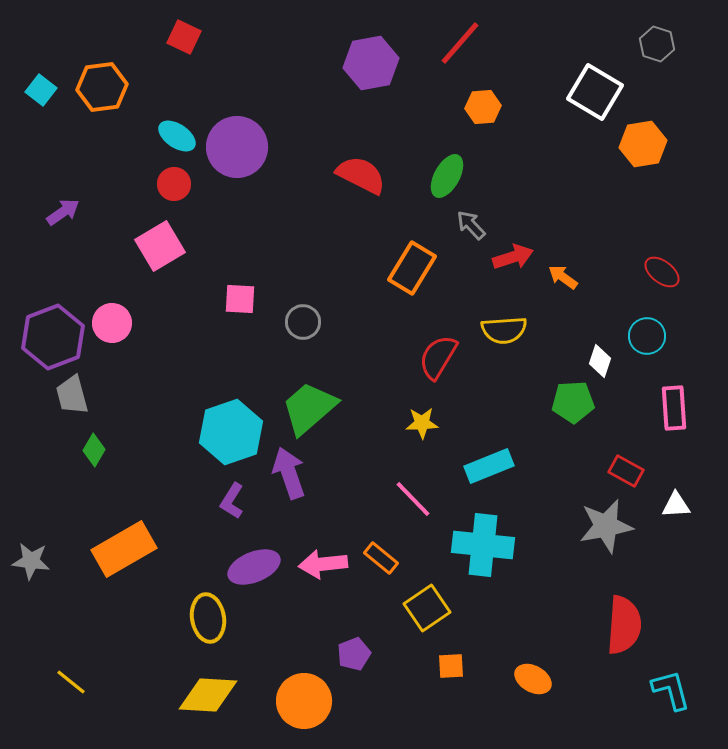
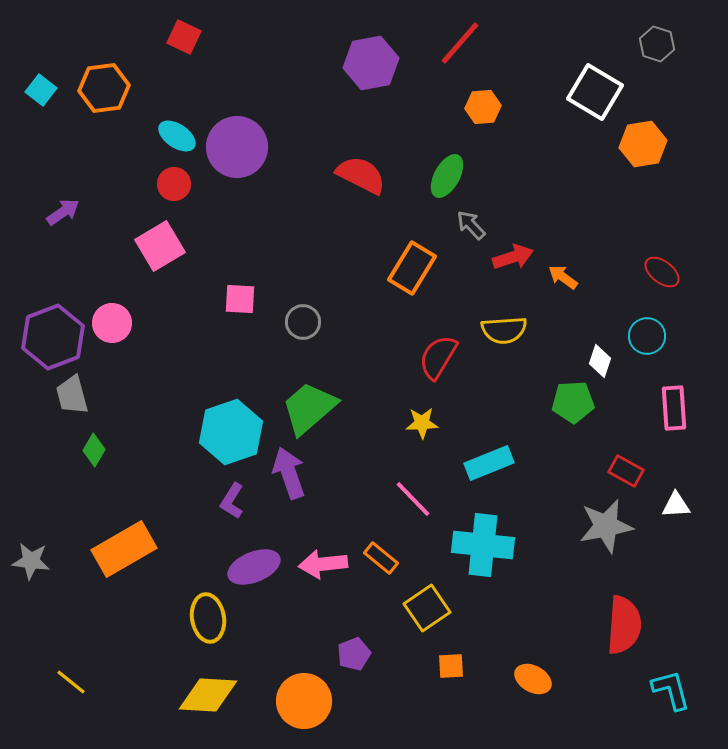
orange hexagon at (102, 87): moved 2 px right, 1 px down
cyan rectangle at (489, 466): moved 3 px up
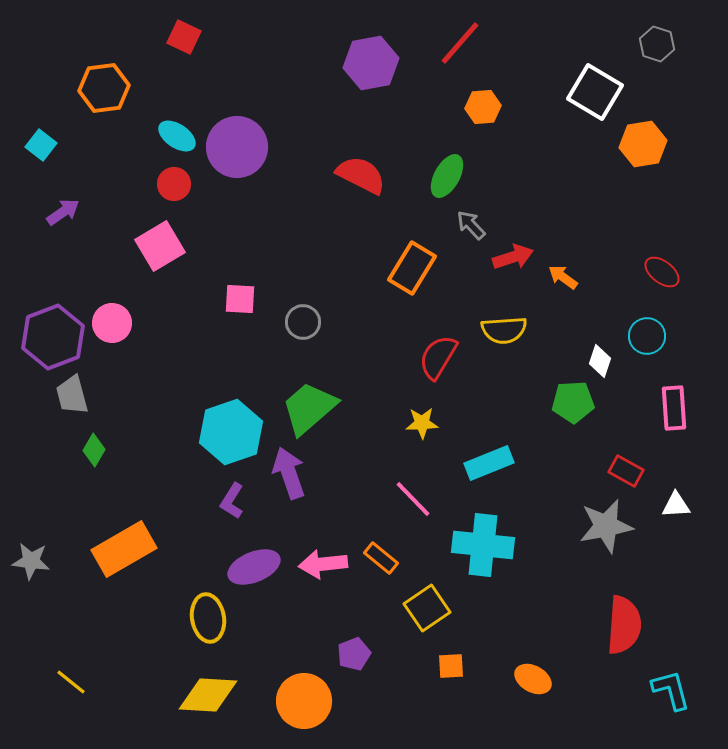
cyan square at (41, 90): moved 55 px down
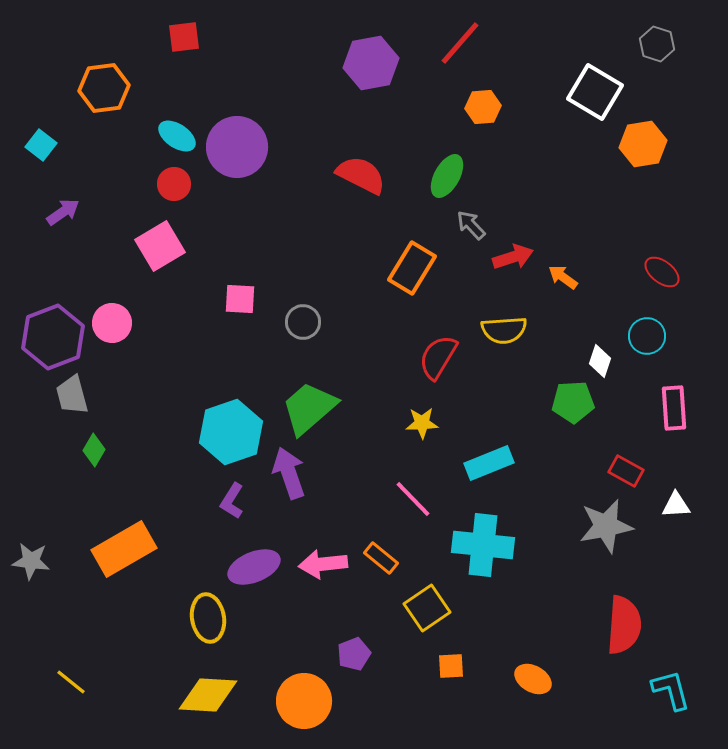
red square at (184, 37): rotated 32 degrees counterclockwise
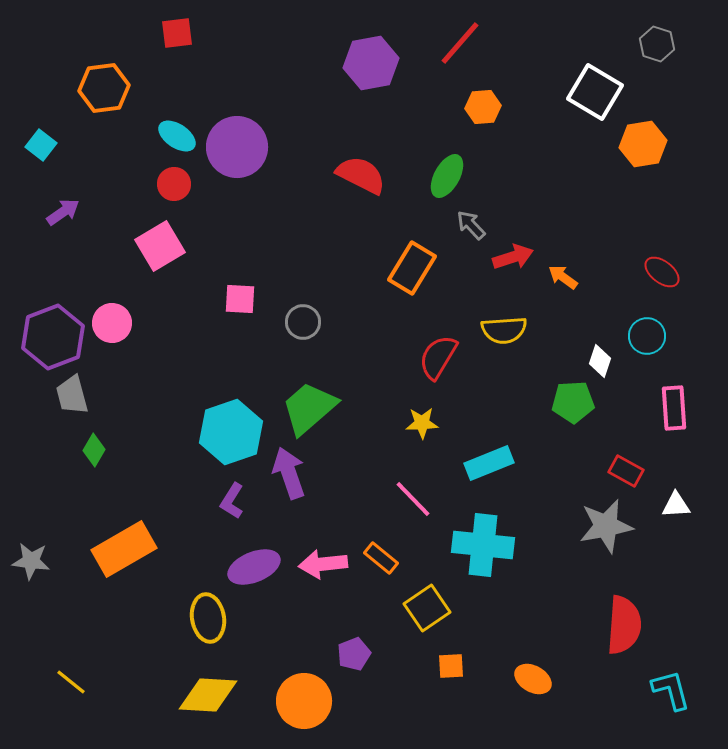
red square at (184, 37): moved 7 px left, 4 px up
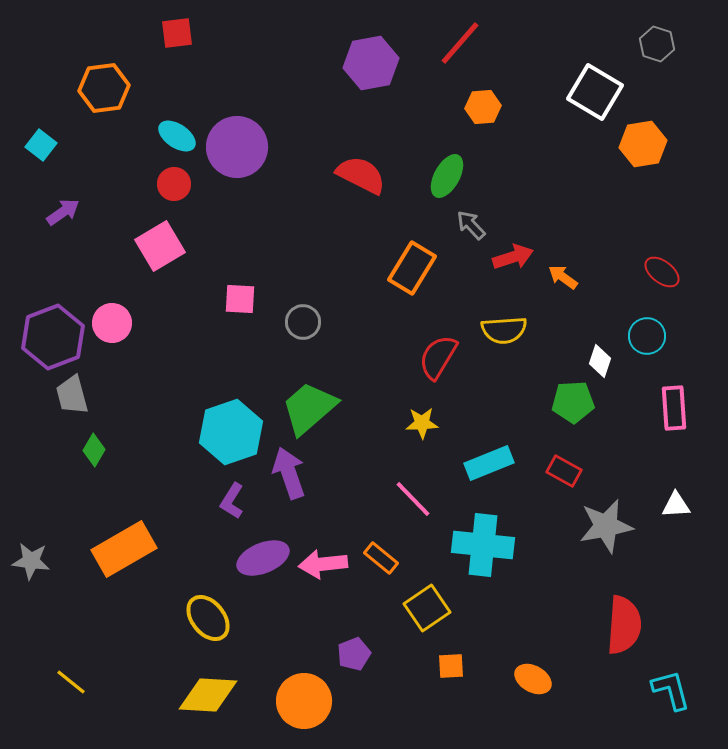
red rectangle at (626, 471): moved 62 px left
purple ellipse at (254, 567): moved 9 px right, 9 px up
yellow ellipse at (208, 618): rotated 30 degrees counterclockwise
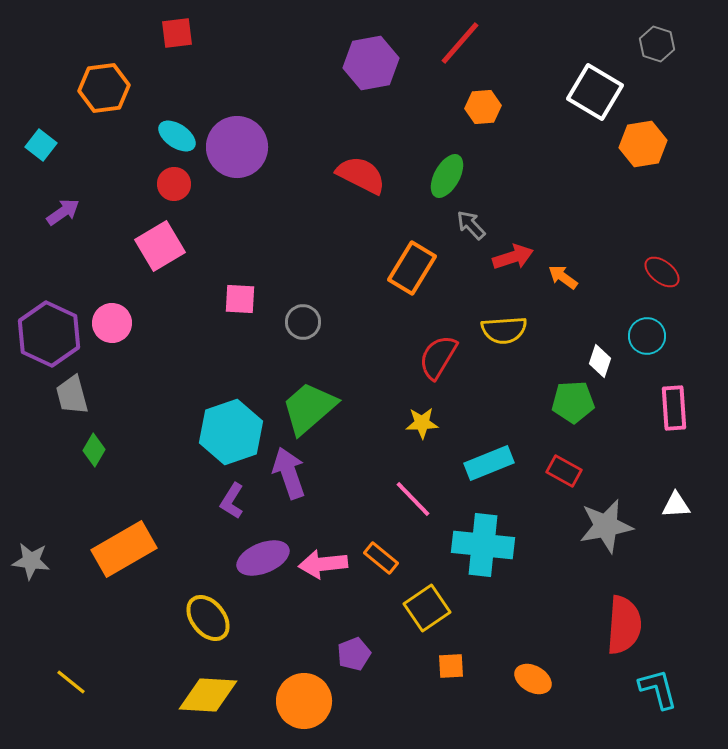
purple hexagon at (53, 337): moved 4 px left, 3 px up; rotated 14 degrees counterclockwise
cyan L-shape at (671, 690): moved 13 px left, 1 px up
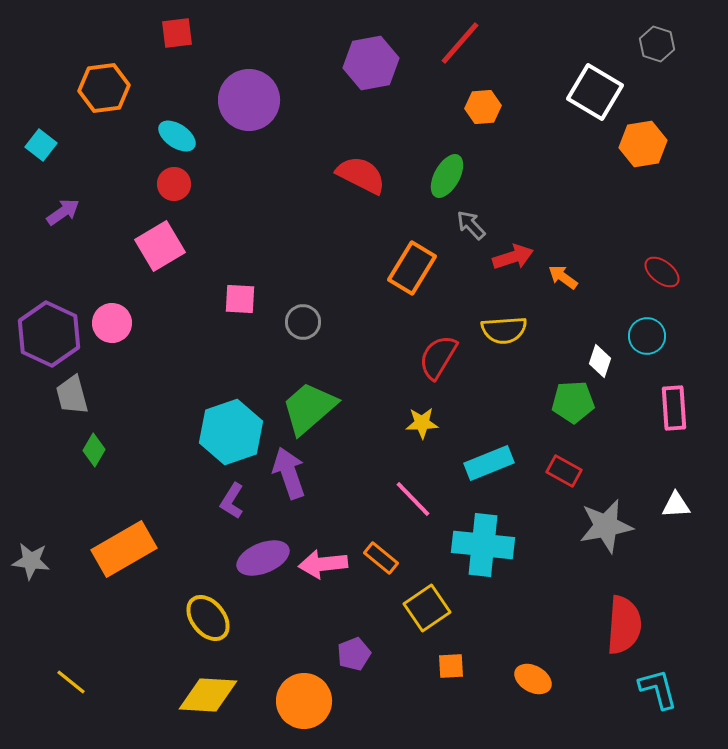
purple circle at (237, 147): moved 12 px right, 47 px up
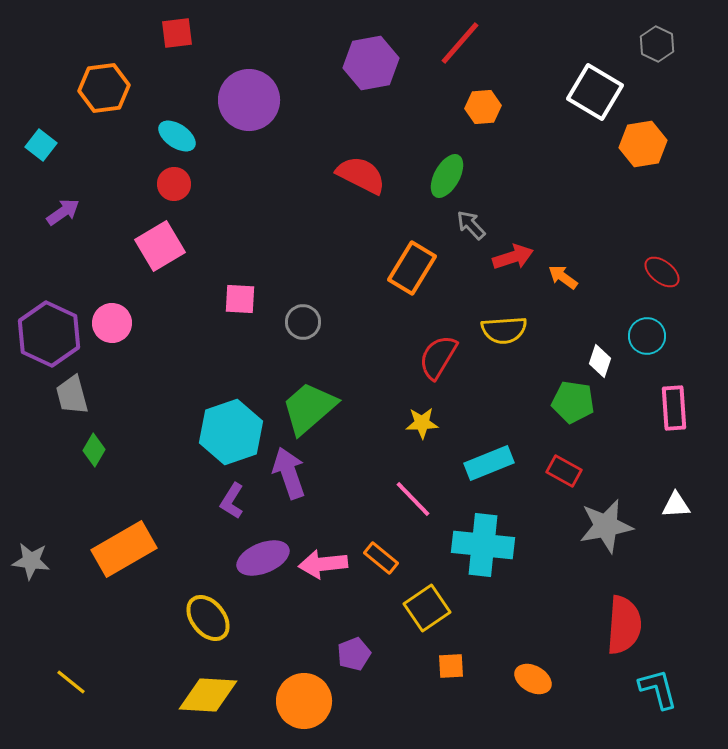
gray hexagon at (657, 44): rotated 8 degrees clockwise
green pentagon at (573, 402): rotated 12 degrees clockwise
